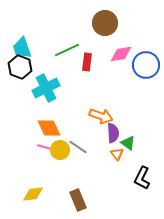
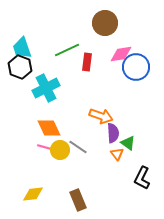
blue circle: moved 10 px left, 2 px down
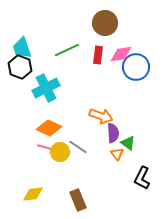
red rectangle: moved 11 px right, 7 px up
orange diamond: rotated 40 degrees counterclockwise
yellow circle: moved 2 px down
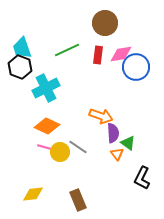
orange diamond: moved 2 px left, 2 px up
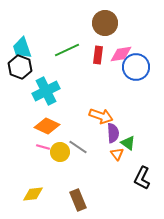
cyan cross: moved 3 px down
pink line: moved 1 px left
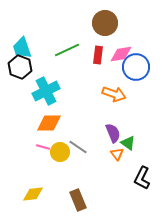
orange arrow: moved 13 px right, 22 px up
orange diamond: moved 2 px right, 3 px up; rotated 25 degrees counterclockwise
purple semicircle: rotated 18 degrees counterclockwise
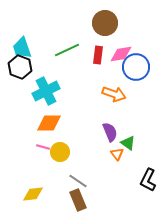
purple semicircle: moved 3 px left, 1 px up
gray line: moved 34 px down
black L-shape: moved 6 px right, 2 px down
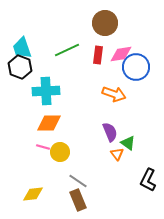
cyan cross: rotated 24 degrees clockwise
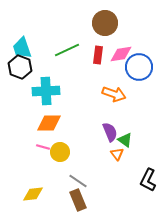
blue circle: moved 3 px right
green triangle: moved 3 px left, 3 px up
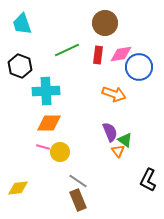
cyan trapezoid: moved 24 px up
black hexagon: moved 1 px up
orange triangle: moved 1 px right, 3 px up
yellow diamond: moved 15 px left, 6 px up
